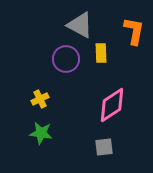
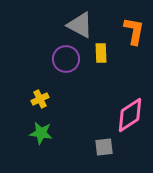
pink diamond: moved 18 px right, 10 px down
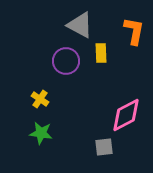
purple circle: moved 2 px down
yellow cross: rotated 30 degrees counterclockwise
pink diamond: moved 4 px left; rotated 6 degrees clockwise
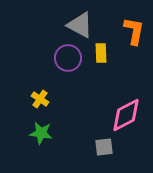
purple circle: moved 2 px right, 3 px up
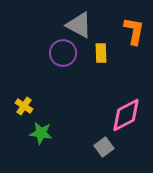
gray triangle: moved 1 px left
purple circle: moved 5 px left, 5 px up
yellow cross: moved 16 px left, 7 px down
gray square: rotated 30 degrees counterclockwise
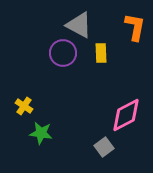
orange L-shape: moved 1 px right, 4 px up
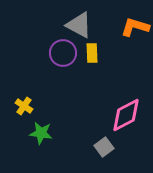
orange L-shape: rotated 84 degrees counterclockwise
yellow rectangle: moved 9 px left
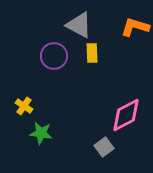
purple circle: moved 9 px left, 3 px down
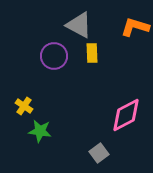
green star: moved 1 px left, 2 px up
gray square: moved 5 px left, 6 px down
